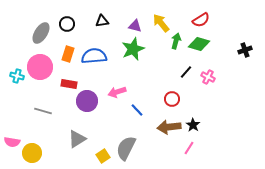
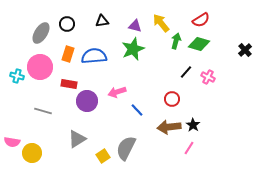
black cross: rotated 24 degrees counterclockwise
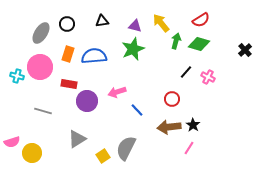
pink semicircle: rotated 28 degrees counterclockwise
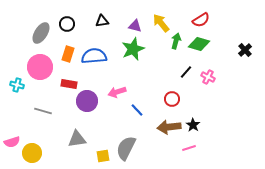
cyan cross: moved 9 px down
gray triangle: rotated 24 degrees clockwise
pink line: rotated 40 degrees clockwise
yellow square: rotated 24 degrees clockwise
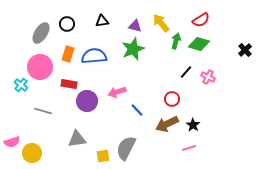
cyan cross: moved 4 px right; rotated 24 degrees clockwise
brown arrow: moved 2 px left, 3 px up; rotated 20 degrees counterclockwise
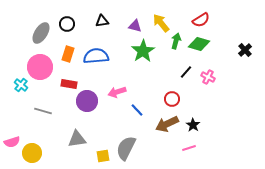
green star: moved 10 px right, 2 px down; rotated 10 degrees counterclockwise
blue semicircle: moved 2 px right
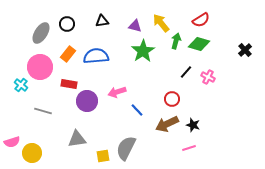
orange rectangle: rotated 21 degrees clockwise
black star: rotated 16 degrees counterclockwise
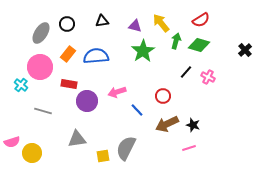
green diamond: moved 1 px down
red circle: moved 9 px left, 3 px up
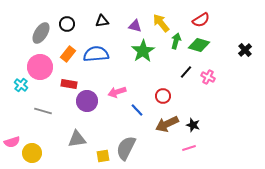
blue semicircle: moved 2 px up
